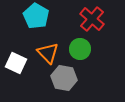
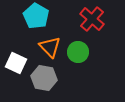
green circle: moved 2 px left, 3 px down
orange triangle: moved 2 px right, 6 px up
gray hexagon: moved 20 px left
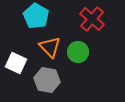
gray hexagon: moved 3 px right, 2 px down
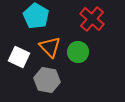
white square: moved 3 px right, 6 px up
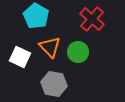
white square: moved 1 px right
gray hexagon: moved 7 px right, 4 px down
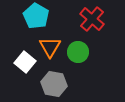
orange triangle: rotated 15 degrees clockwise
white square: moved 5 px right, 5 px down; rotated 15 degrees clockwise
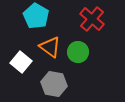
orange triangle: rotated 25 degrees counterclockwise
white square: moved 4 px left
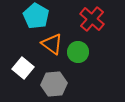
orange triangle: moved 2 px right, 3 px up
white square: moved 2 px right, 6 px down
gray hexagon: rotated 15 degrees counterclockwise
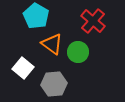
red cross: moved 1 px right, 2 px down
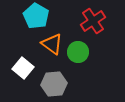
red cross: rotated 15 degrees clockwise
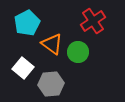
cyan pentagon: moved 9 px left, 7 px down; rotated 15 degrees clockwise
gray hexagon: moved 3 px left
